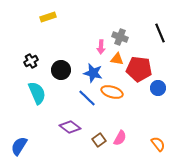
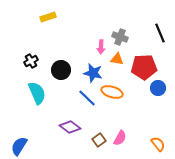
red pentagon: moved 5 px right, 2 px up; rotated 10 degrees counterclockwise
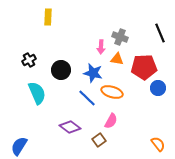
yellow rectangle: rotated 70 degrees counterclockwise
black cross: moved 2 px left, 1 px up
pink semicircle: moved 9 px left, 17 px up
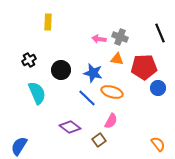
yellow rectangle: moved 5 px down
pink arrow: moved 2 px left, 8 px up; rotated 96 degrees clockwise
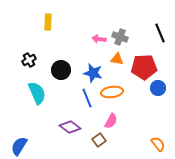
orange ellipse: rotated 25 degrees counterclockwise
blue line: rotated 24 degrees clockwise
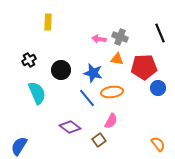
blue line: rotated 18 degrees counterclockwise
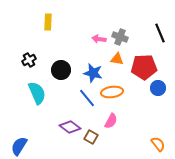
brown square: moved 8 px left, 3 px up; rotated 24 degrees counterclockwise
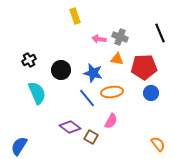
yellow rectangle: moved 27 px right, 6 px up; rotated 21 degrees counterclockwise
blue circle: moved 7 px left, 5 px down
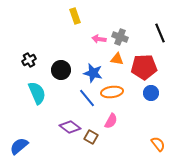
blue semicircle: rotated 18 degrees clockwise
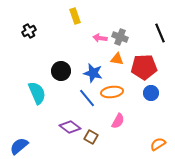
pink arrow: moved 1 px right, 1 px up
black cross: moved 29 px up
black circle: moved 1 px down
pink semicircle: moved 7 px right
orange semicircle: rotated 84 degrees counterclockwise
